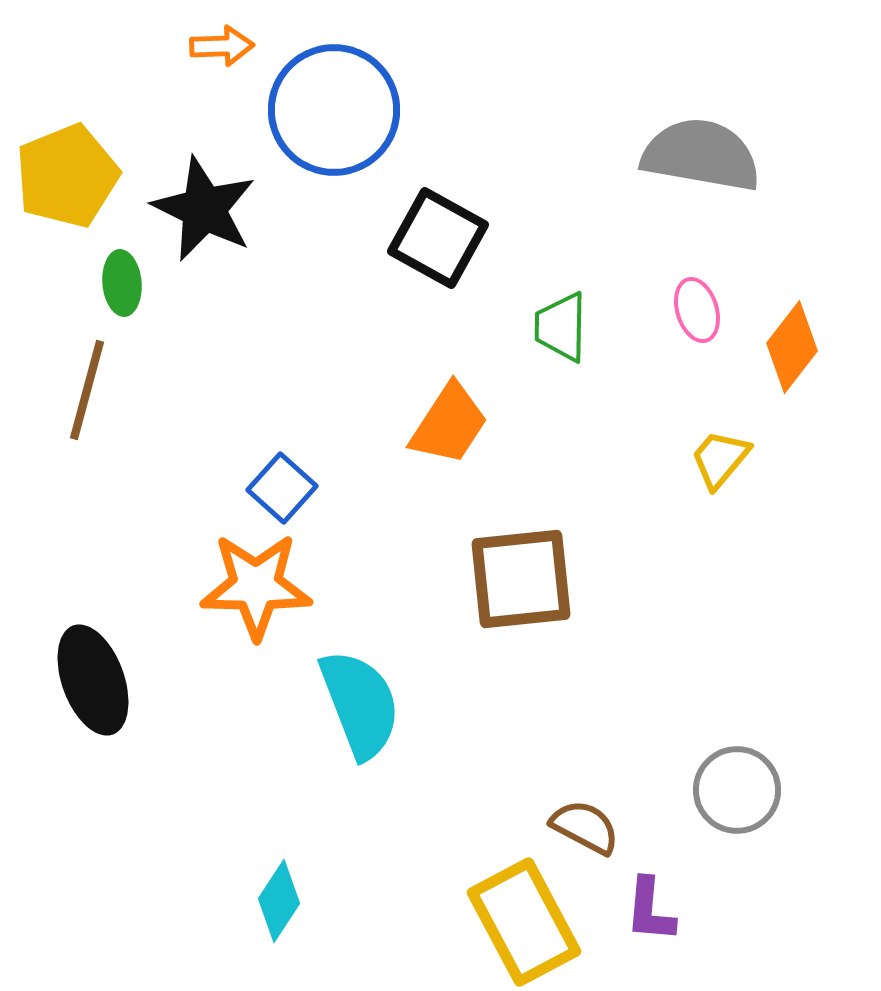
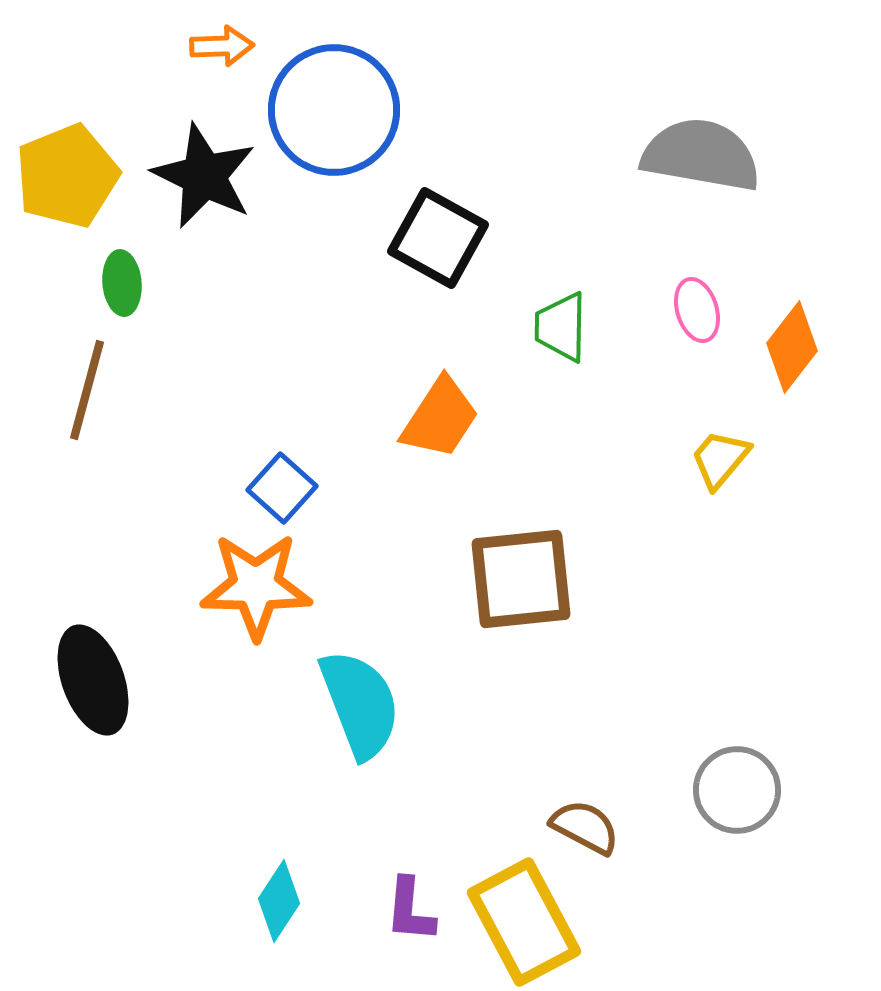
black star: moved 33 px up
orange trapezoid: moved 9 px left, 6 px up
purple L-shape: moved 240 px left
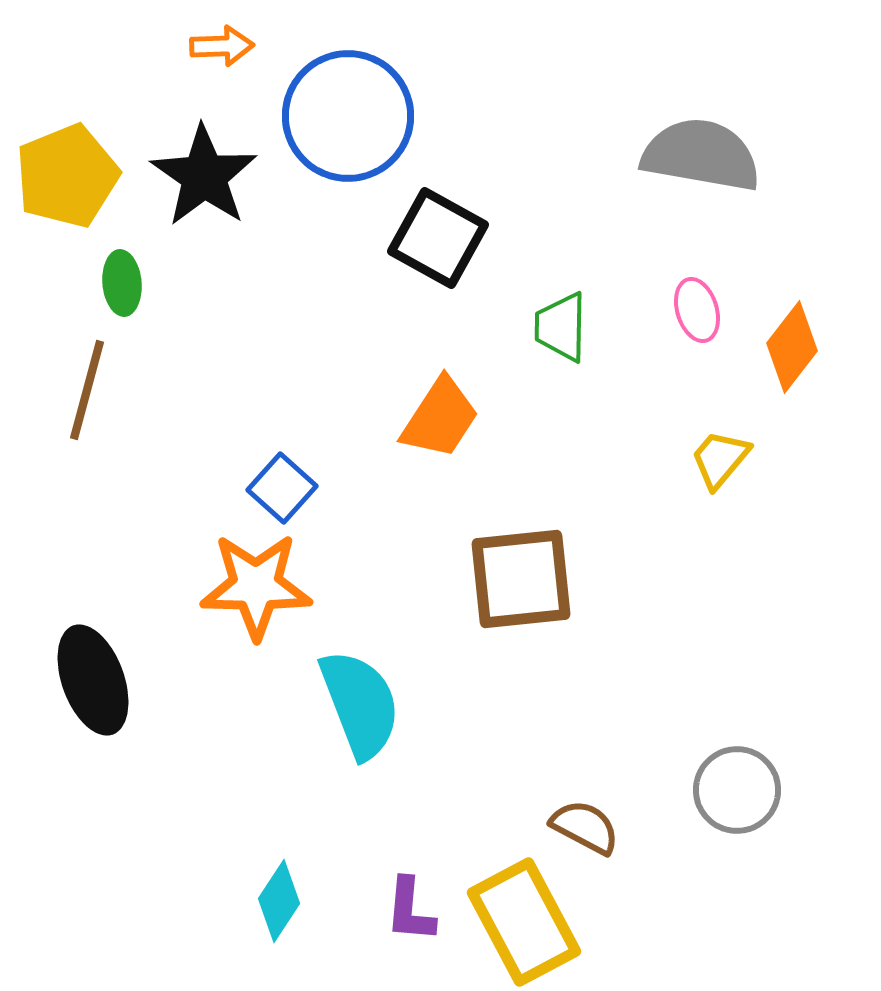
blue circle: moved 14 px right, 6 px down
black star: rotated 9 degrees clockwise
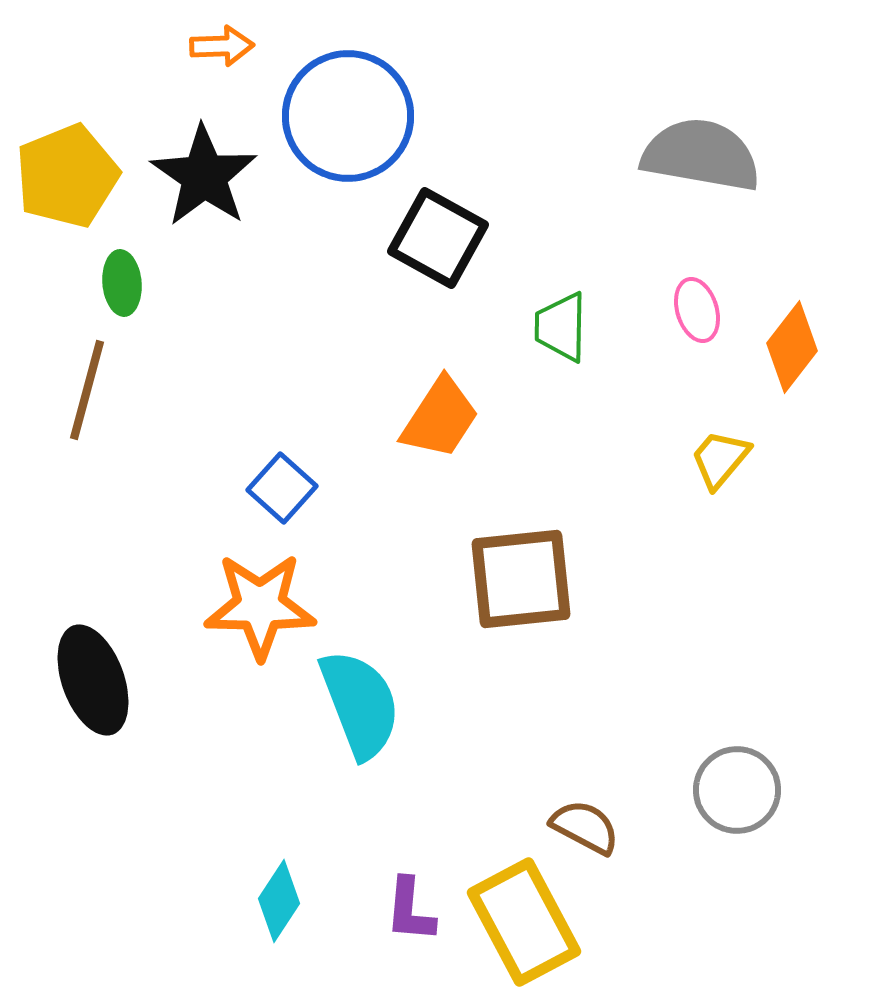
orange star: moved 4 px right, 20 px down
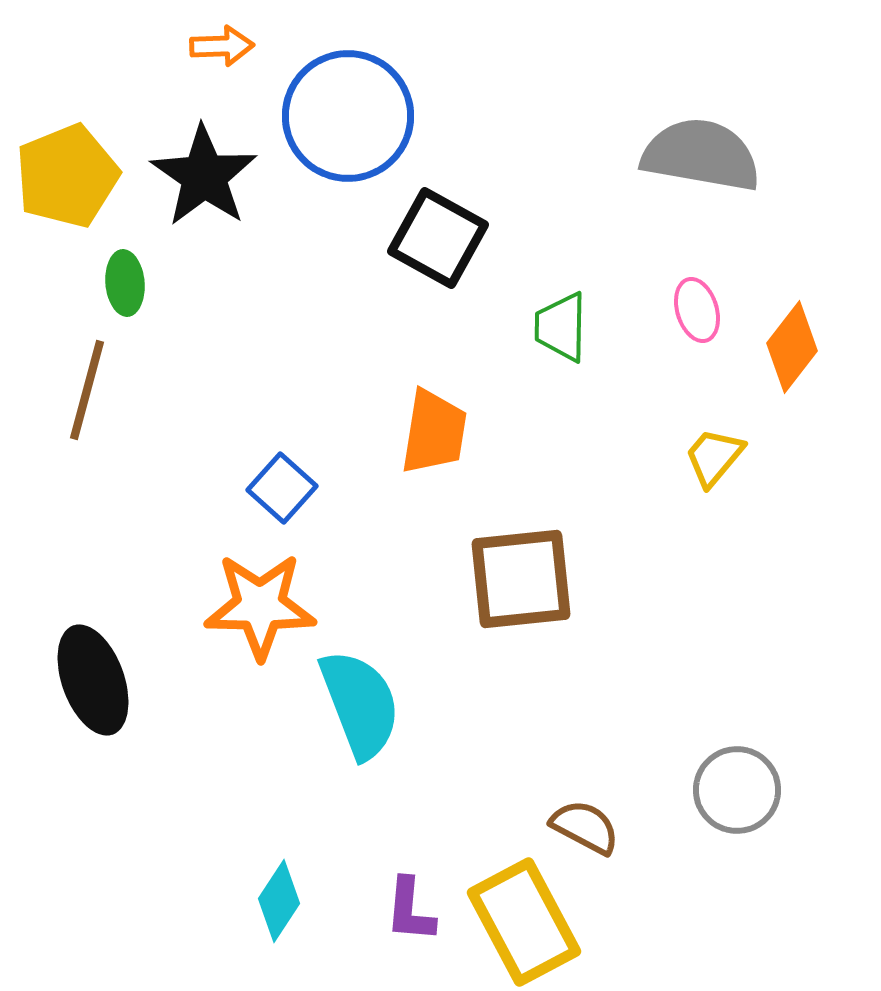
green ellipse: moved 3 px right
orange trapezoid: moved 6 px left, 14 px down; rotated 24 degrees counterclockwise
yellow trapezoid: moved 6 px left, 2 px up
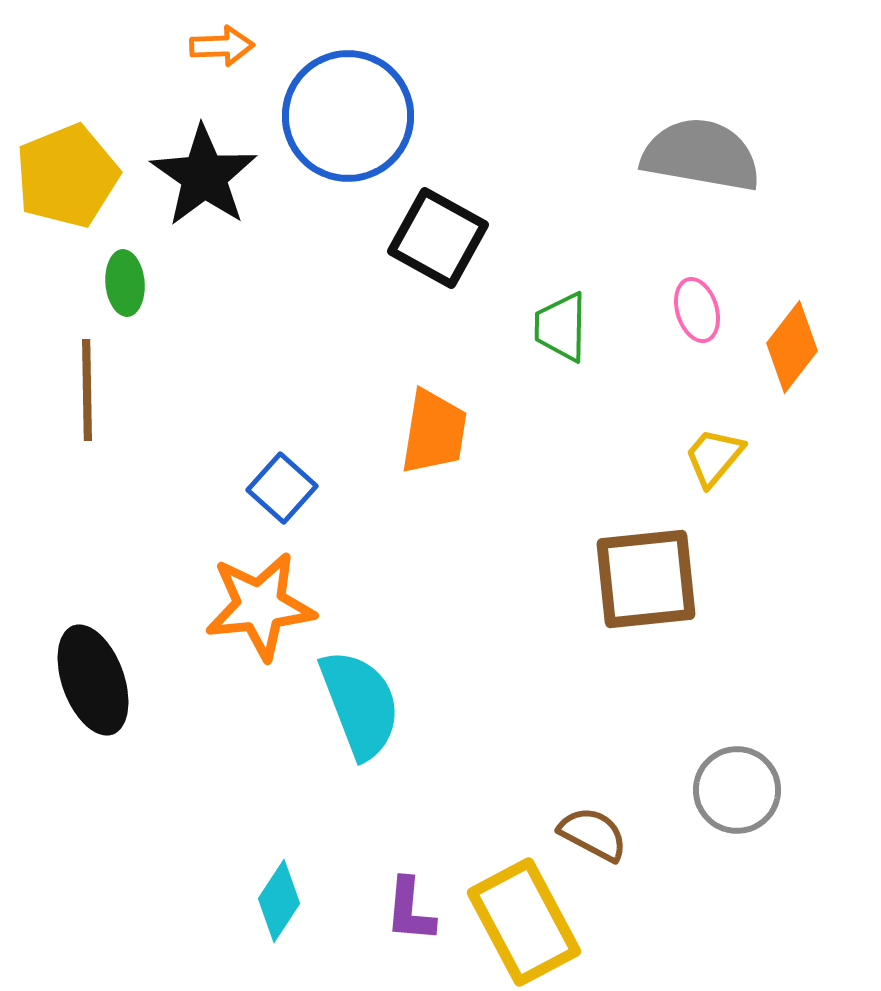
brown line: rotated 16 degrees counterclockwise
brown square: moved 125 px right
orange star: rotated 7 degrees counterclockwise
brown semicircle: moved 8 px right, 7 px down
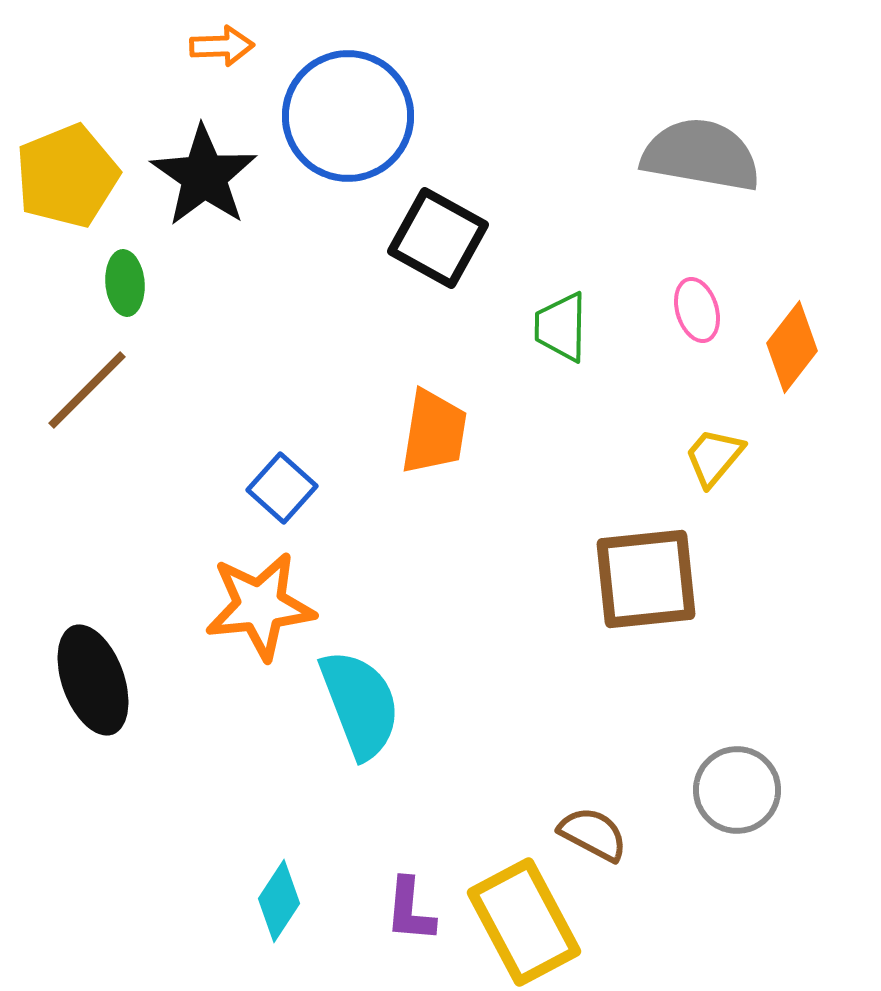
brown line: rotated 46 degrees clockwise
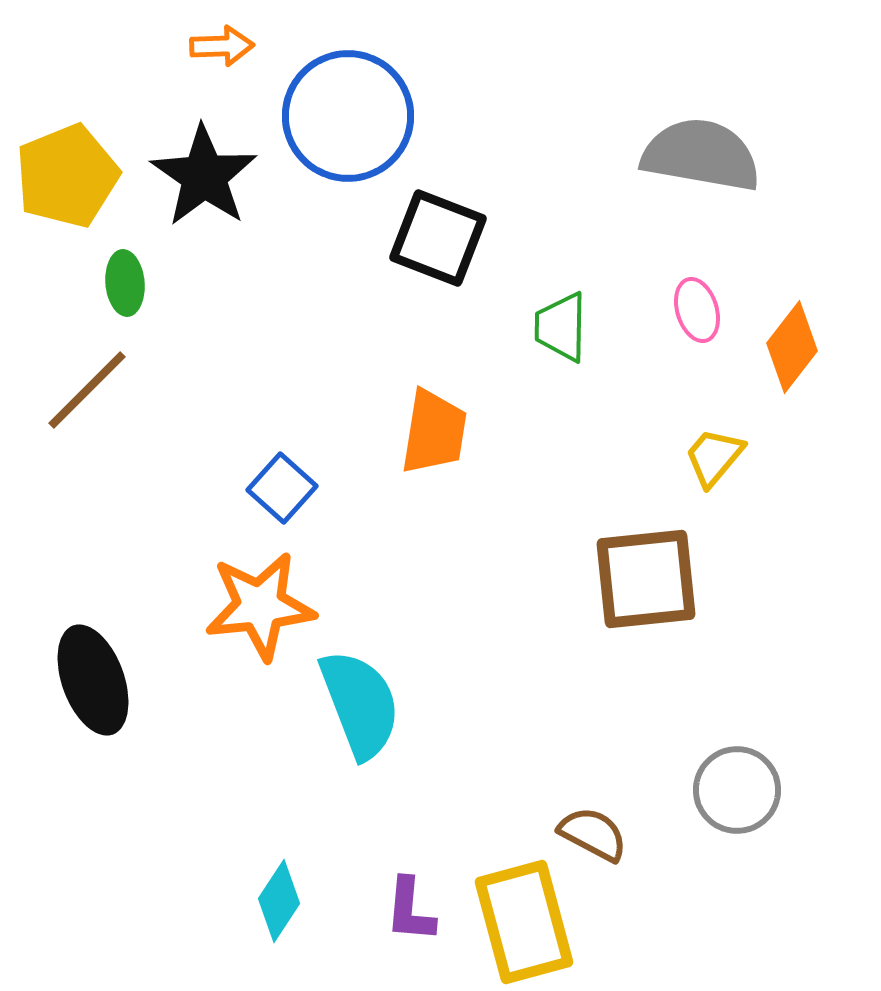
black square: rotated 8 degrees counterclockwise
yellow rectangle: rotated 13 degrees clockwise
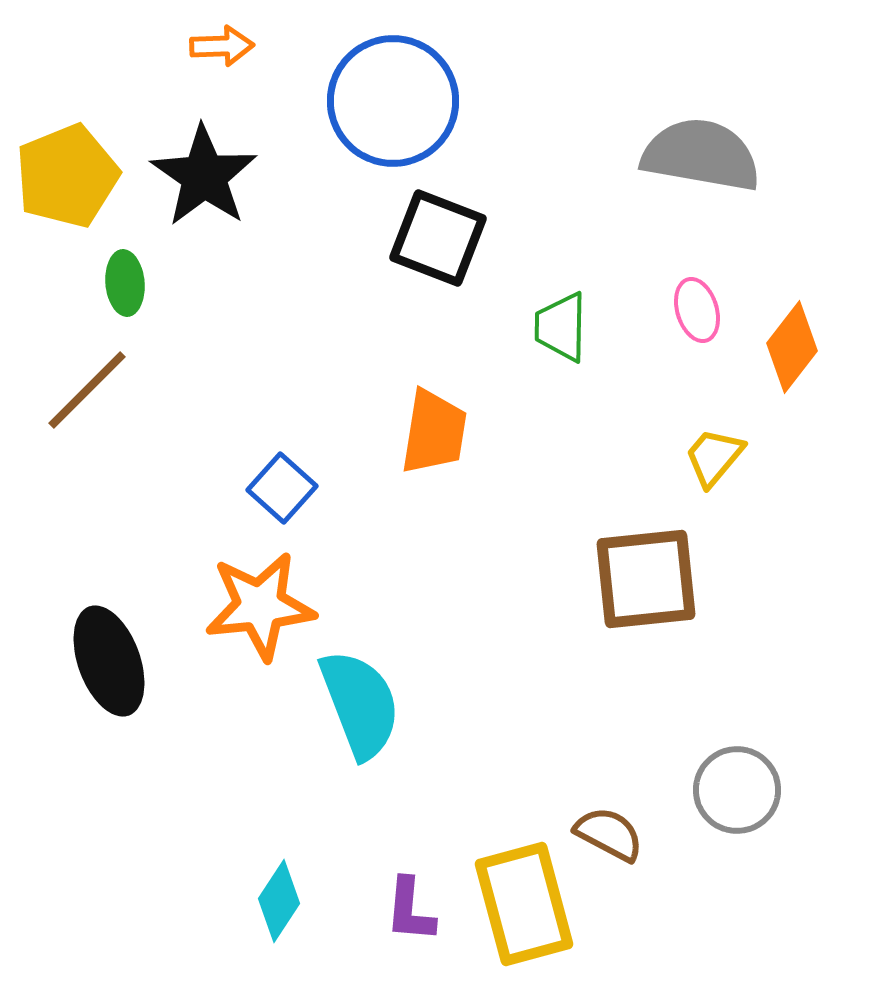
blue circle: moved 45 px right, 15 px up
black ellipse: moved 16 px right, 19 px up
brown semicircle: moved 16 px right
yellow rectangle: moved 18 px up
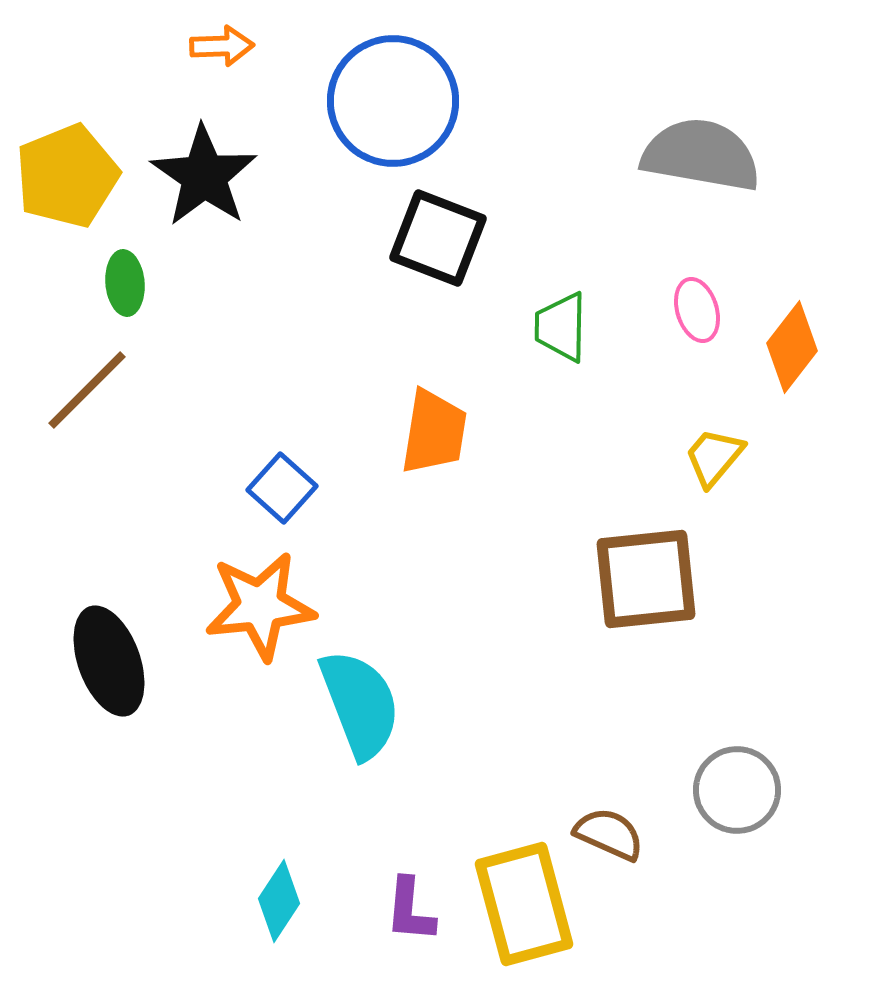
brown semicircle: rotated 4 degrees counterclockwise
